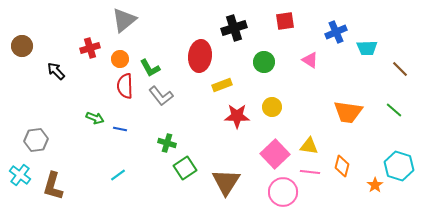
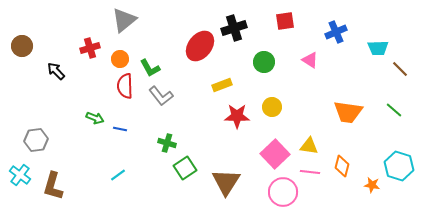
cyan trapezoid: moved 11 px right
red ellipse: moved 10 px up; rotated 32 degrees clockwise
orange star: moved 3 px left; rotated 28 degrees counterclockwise
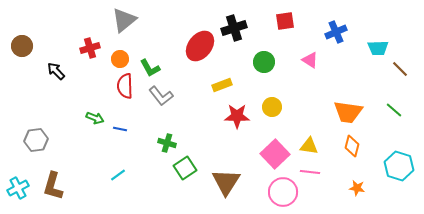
orange diamond: moved 10 px right, 20 px up
cyan cross: moved 2 px left, 13 px down; rotated 25 degrees clockwise
orange star: moved 15 px left, 3 px down
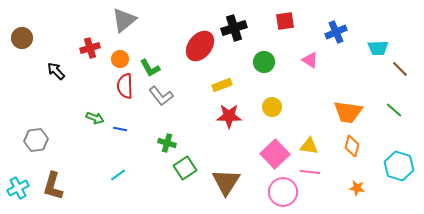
brown circle: moved 8 px up
red star: moved 8 px left
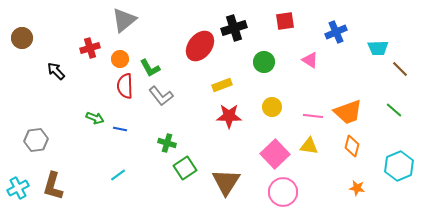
orange trapezoid: rotated 28 degrees counterclockwise
cyan hexagon: rotated 20 degrees clockwise
pink line: moved 3 px right, 56 px up
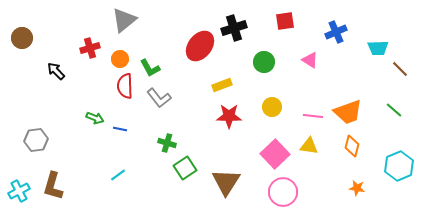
gray L-shape: moved 2 px left, 2 px down
cyan cross: moved 1 px right, 3 px down
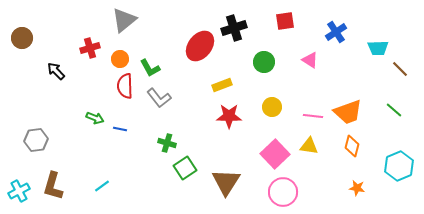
blue cross: rotated 10 degrees counterclockwise
cyan line: moved 16 px left, 11 px down
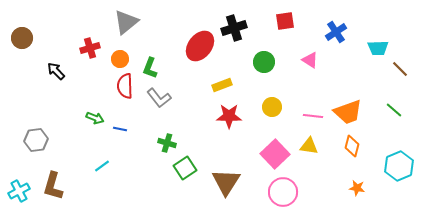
gray triangle: moved 2 px right, 2 px down
green L-shape: rotated 50 degrees clockwise
cyan line: moved 20 px up
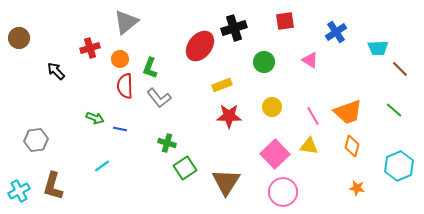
brown circle: moved 3 px left
pink line: rotated 54 degrees clockwise
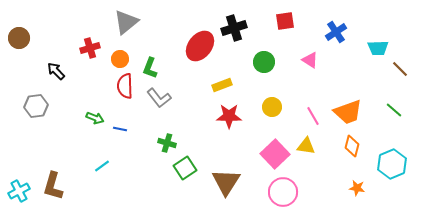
gray hexagon: moved 34 px up
yellow triangle: moved 3 px left
cyan hexagon: moved 7 px left, 2 px up
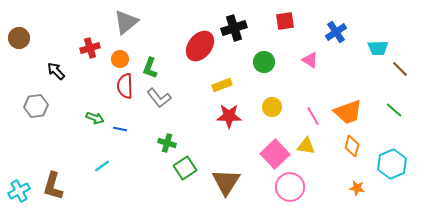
pink circle: moved 7 px right, 5 px up
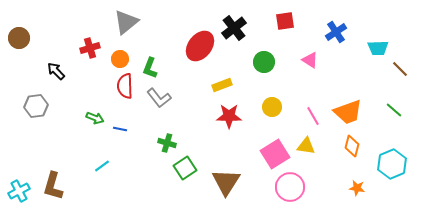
black cross: rotated 20 degrees counterclockwise
pink square: rotated 12 degrees clockwise
